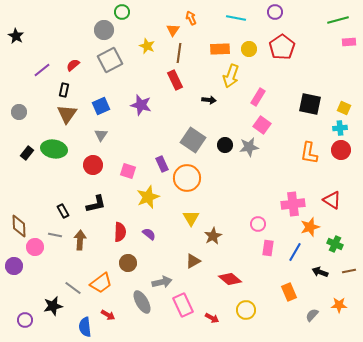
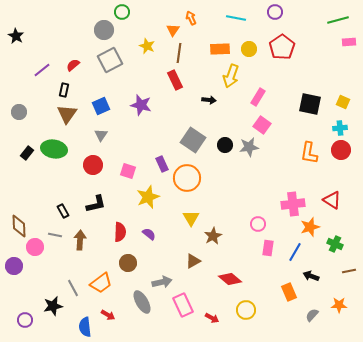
yellow square at (344, 108): moved 1 px left, 6 px up
black arrow at (320, 272): moved 9 px left, 4 px down
gray line at (73, 288): rotated 24 degrees clockwise
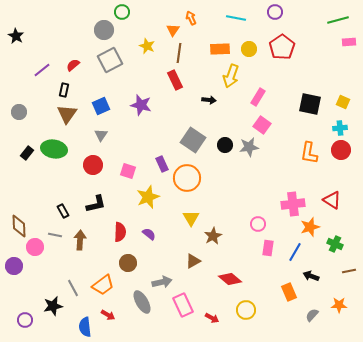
orange trapezoid at (101, 283): moved 2 px right, 2 px down
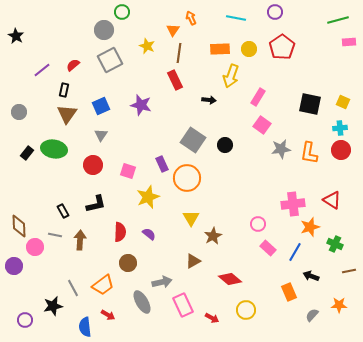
gray star at (249, 147): moved 32 px right, 2 px down
pink rectangle at (268, 248): rotated 56 degrees counterclockwise
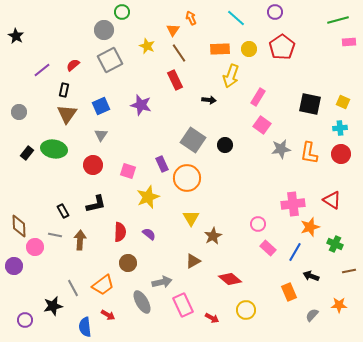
cyan line at (236, 18): rotated 30 degrees clockwise
brown line at (179, 53): rotated 42 degrees counterclockwise
red circle at (341, 150): moved 4 px down
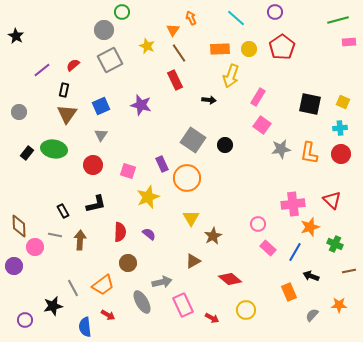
red triangle at (332, 200): rotated 12 degrees clockwise
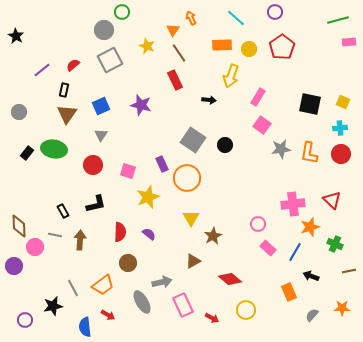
orange rectangle at (220, 49): moved 2 px right, 4 px up
orange star at (339, 305): moved 3 px right, 3 px down
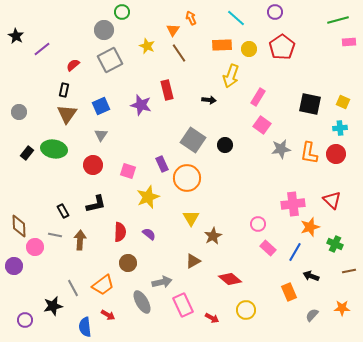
purple line at (42, 70): moved 21 px up
red rectangle at (175, 80): moved 8 px left, 10 px down; rotated 12 degrees clockwise
red circle at (341, 154): moved 5 px left
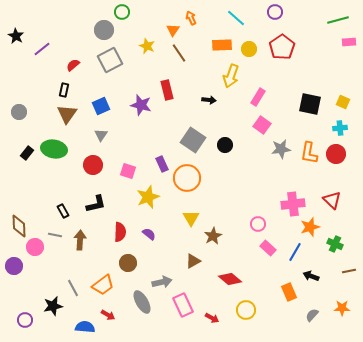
blue semicircle at (85, 327): rotated 102 degrees clockwise
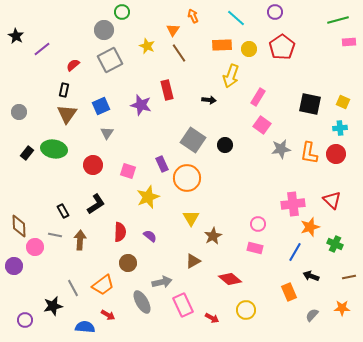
orange arrow at (191, 18): moved 2 px right, 2 px up
gray triangle at (101, 135): moved 6 px right, 2 px up
black L-shape at (96, 204): rotated 20 degrees counterclockwise
purple semicircle at (149, 234): moved 1 px right, 2 px down
pink rectangle at (268, 248): moved 13 px left; rotated 28 degrees counterclockwise
brown line at (349, 271): moved 6 px down
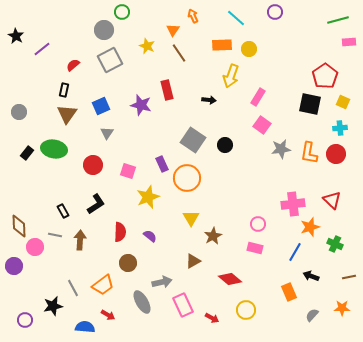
red pentagon at (282, 47): moved 43 px right, 29 px down
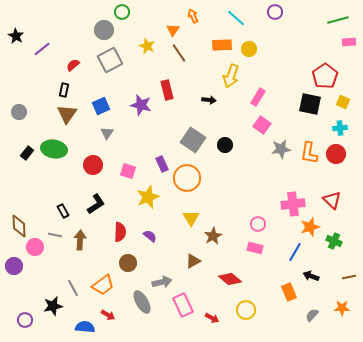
green cross at (335, 244): moved 1 px left, 3 px up
